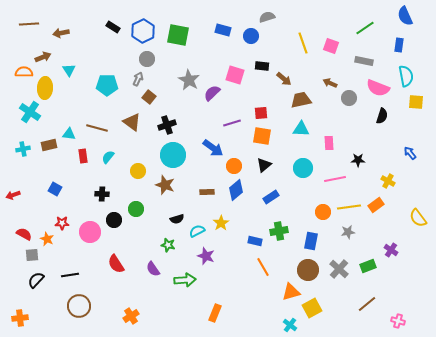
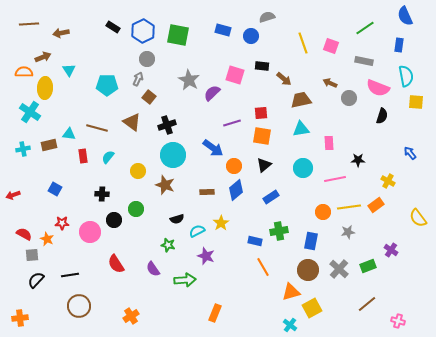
cyan triangle at (301, 129): rotated 12 degrees counterclockwise
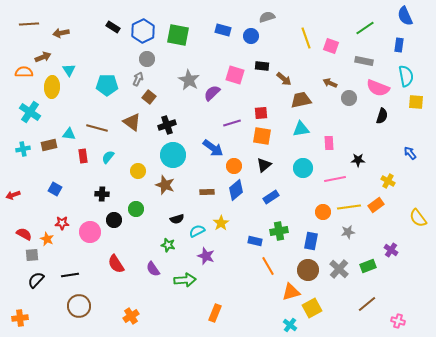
yellow line at (303, 43): moved 3 px right, 5 px up
yellow ellipse at (45, 88): moved 7 px right, 1 px up
orange line at (263, 267): moved 5 px right, 1 px up
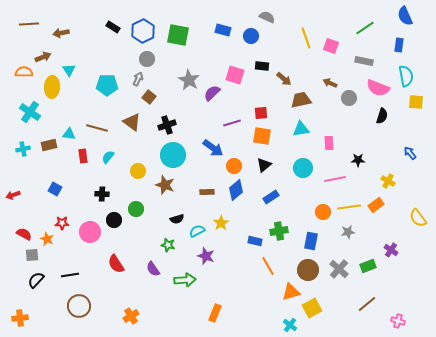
gray semicircle at (267, 17): rotated 42 degrees clockwise
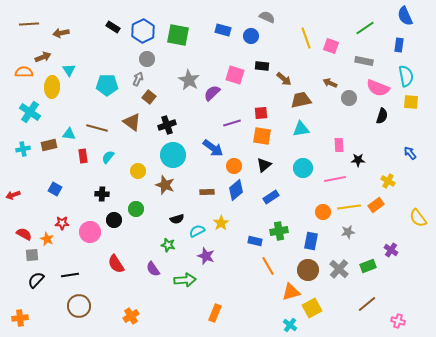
yellow square at (416, 102): moved 5 px left
pink rectangle at (329, 143): moved 10 px right, 2 px down
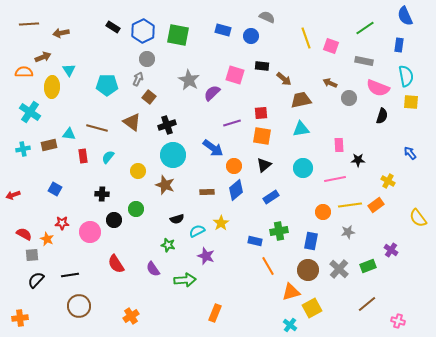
yellow line at (349, 207): moved 1 px right, 2 px up
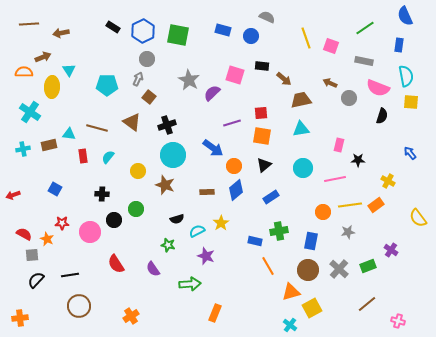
pink rectangle at (339, 145): rotated 16 degrees clockwise
green arrow at (185, 280): moved 5 px right, 4 px down
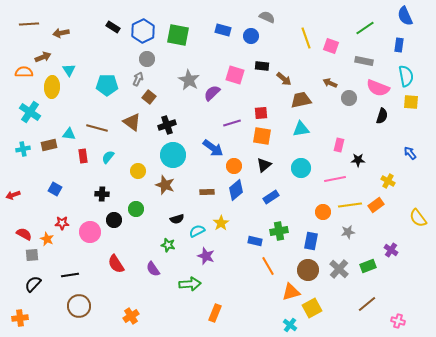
cyan circle at (303, 168): moved 2 px left
black semicircle at (36, 280): moved 3 px left, 4 px down
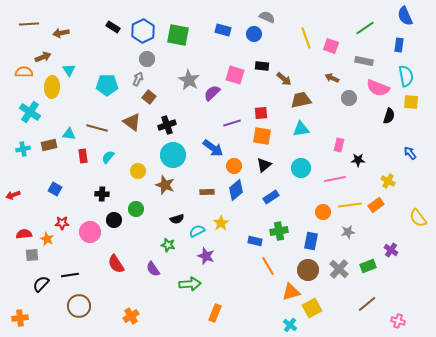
blue circle at (251, 36): moved 3 px right, 2 px up
brown arrow at (330, 83): moved 2 px right, 5 px up
black semicircle at (382, 116): moved 7 px right
red semicircle at (24, 234): rotated 35 degrees counterclockwise
black semicircle at (33, 284): moved 8 px right
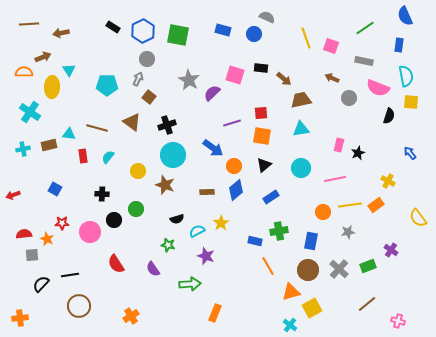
black rectangle at (262, 66): moved 1 px left, 2 px down
black star at (358, 160): moved 7 px up; rotated 24 degrees counterclockwise
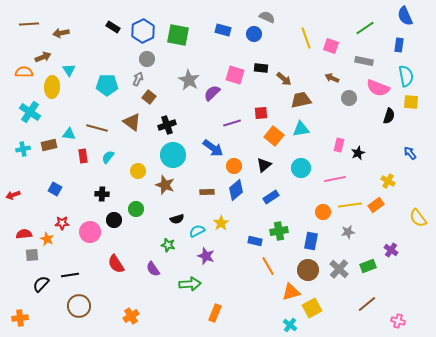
orange square at (262, 136): moved 12 px right; rotated 30 degrees clockwise
